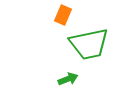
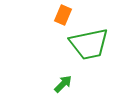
green arrow: moved 5 px left, 5 px down; rotated 24 degrees counterclockwise
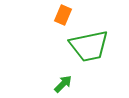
green trapezoid: moved 2 px down
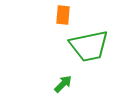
orange rectangle: rotated 18 degrees counterclockwise
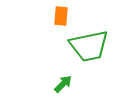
orange rectangle: moved 2 px left, 1 px down
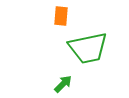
green trapezoid: moved 1 px left, 2 px down
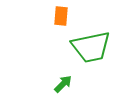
green trapezoid: moved 3 px right, 1 px up
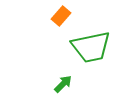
orange rectangle: rotated 36 degrees clockwise
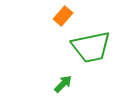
orange rectangle: moved 2 px right
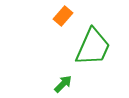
green trapezoid: moved 2 px right; rotated 54 degrees counterclockwise
